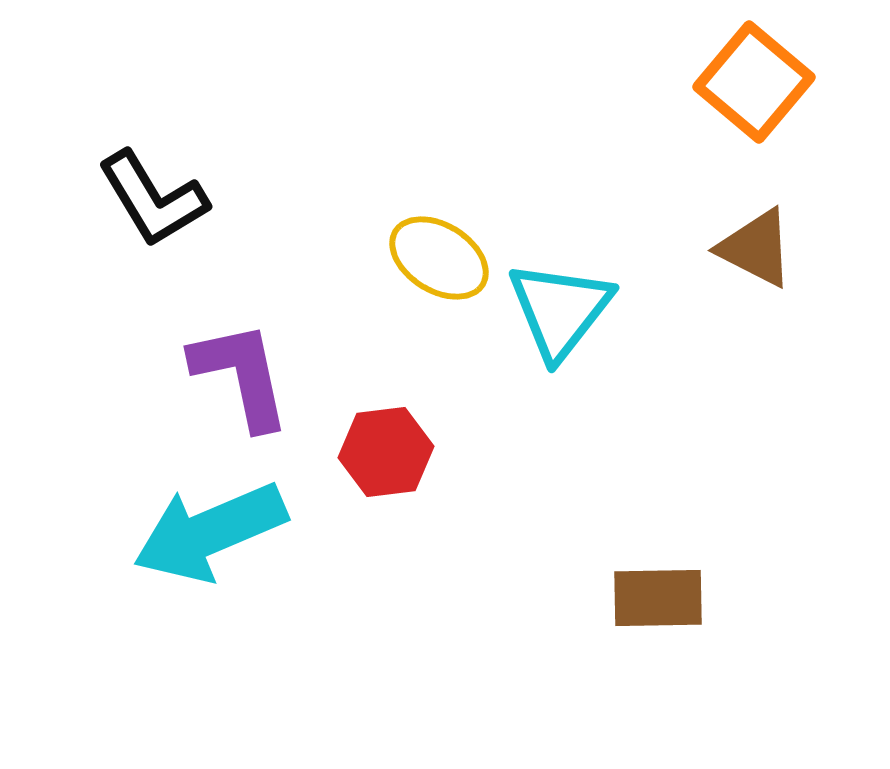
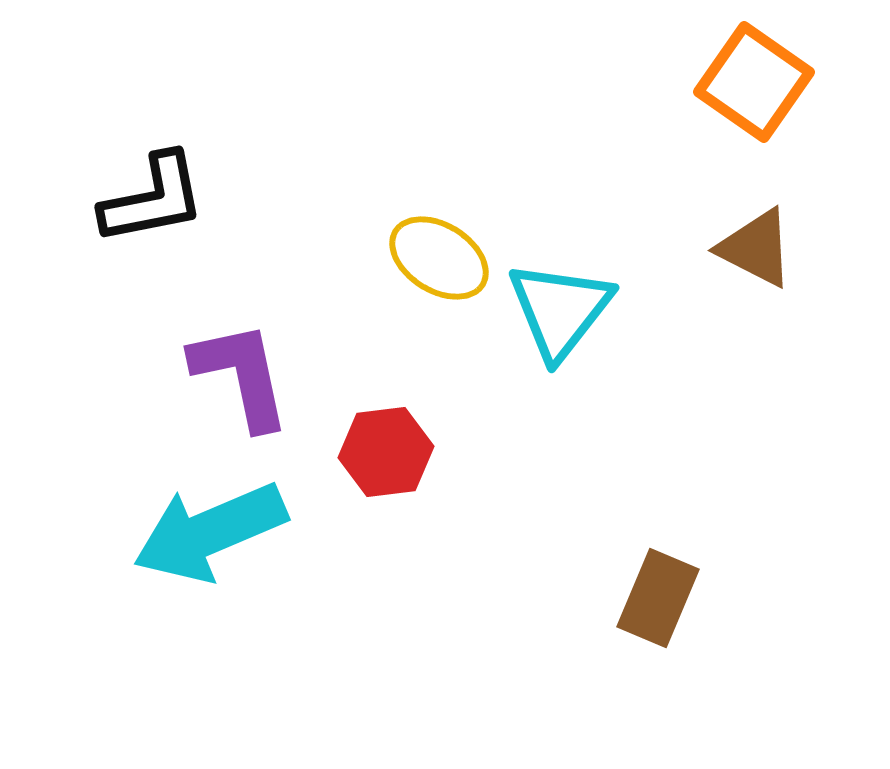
orange square: rotated 5 degrees counterclockwise
black L-shape: rotated 70 degrees counterclockwise
brown rectangle: rotated 66 degrees counterclockwise
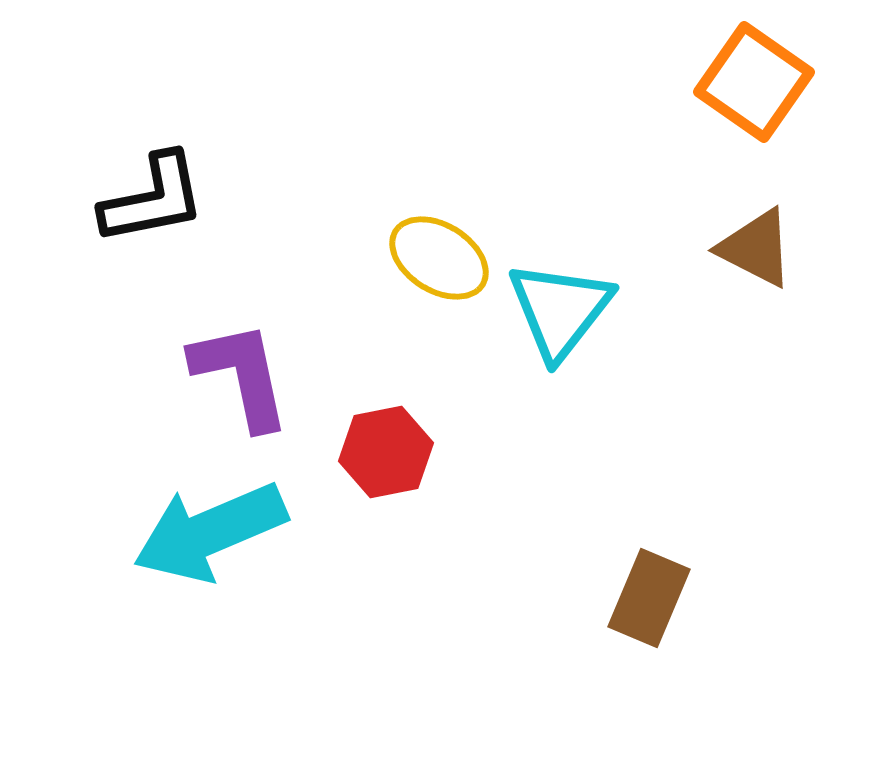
red hexagon: rotated 4 degrees counterclockwise
brown rectangle: moved 9 px left
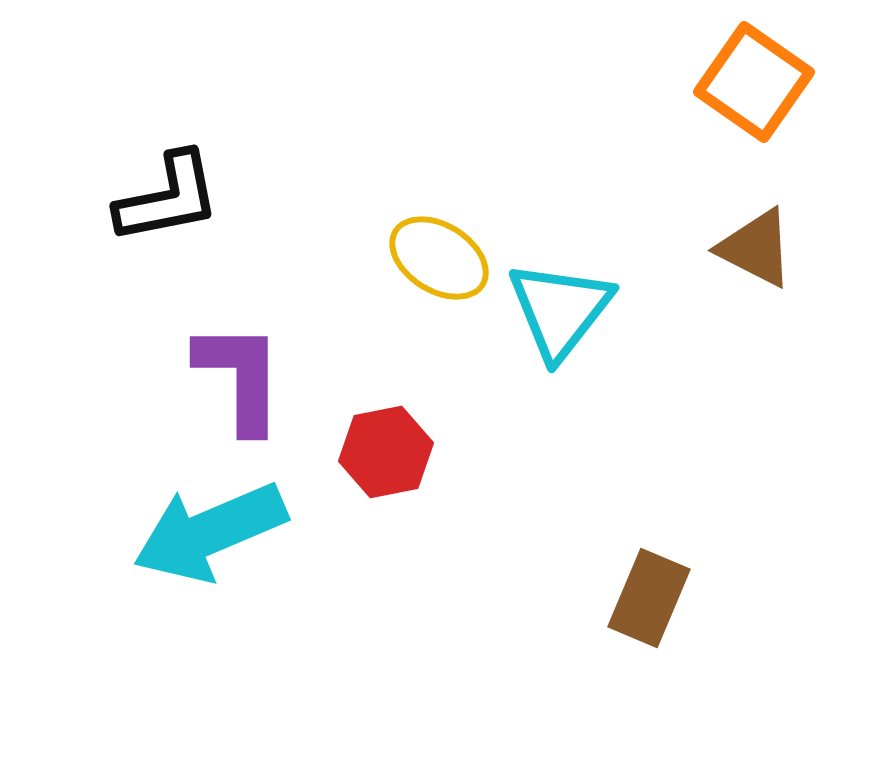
black L-shape: moved 15 px right, 1 px up
purple L-shape: moved 1 px left, 2 px down; rotated 12 degrees clockwise
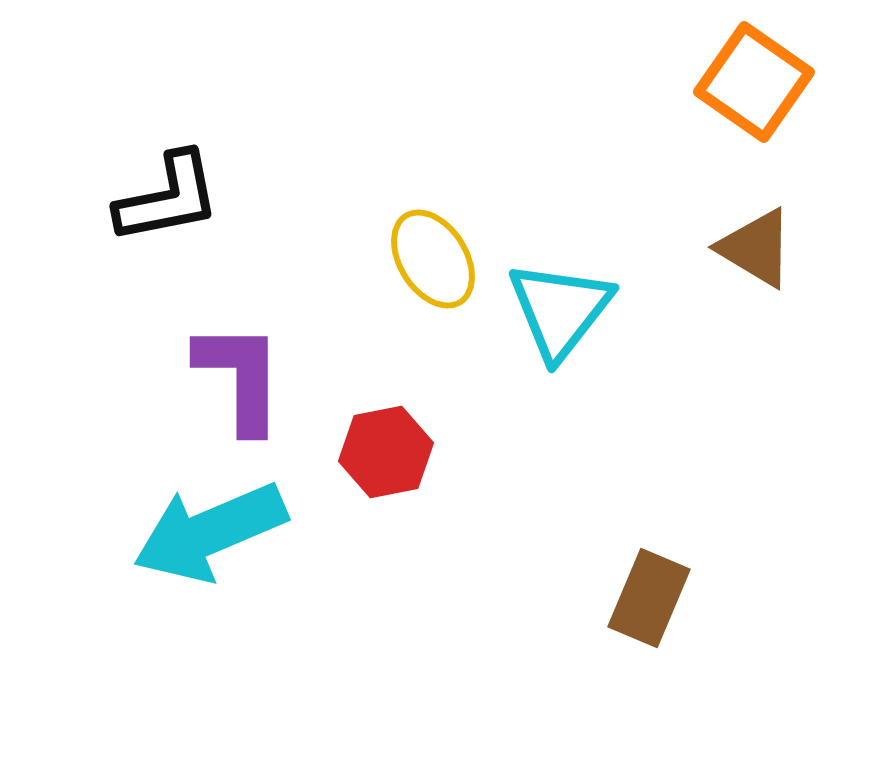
brown triangle: rotated 4 degrees clockwise
yellow ellipse: moved 6 px left, 1 px down; rotated 26 degrees clockwise
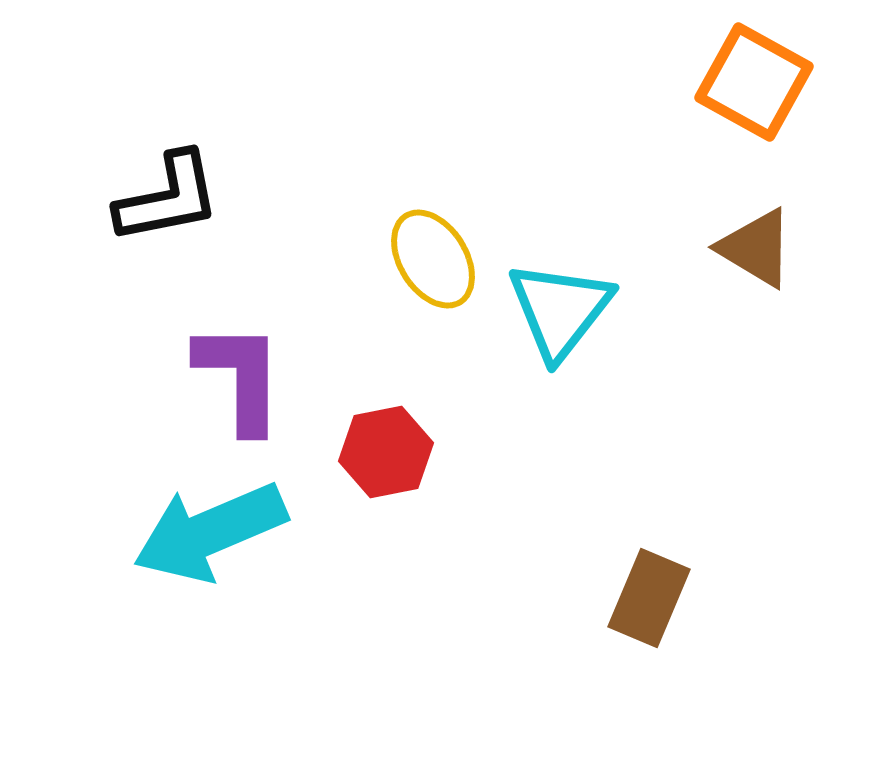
orange square: rotated 6 degrees counterclockwise
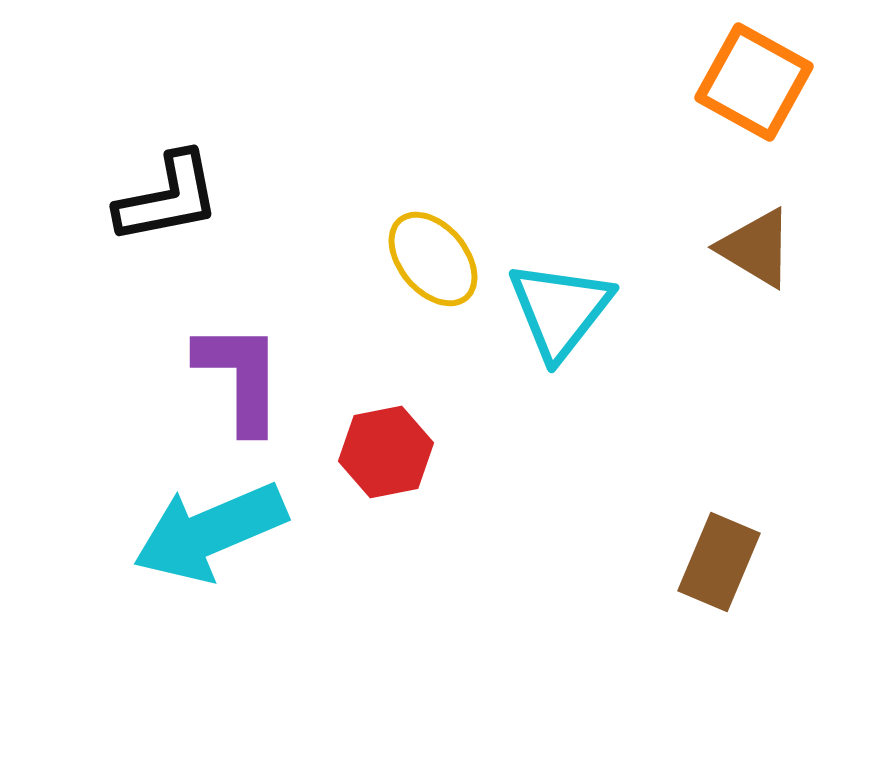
yellow ellipse: rotated 8 degrees counterclockwise
brown rectangle: moved 70 px right, 36 px up
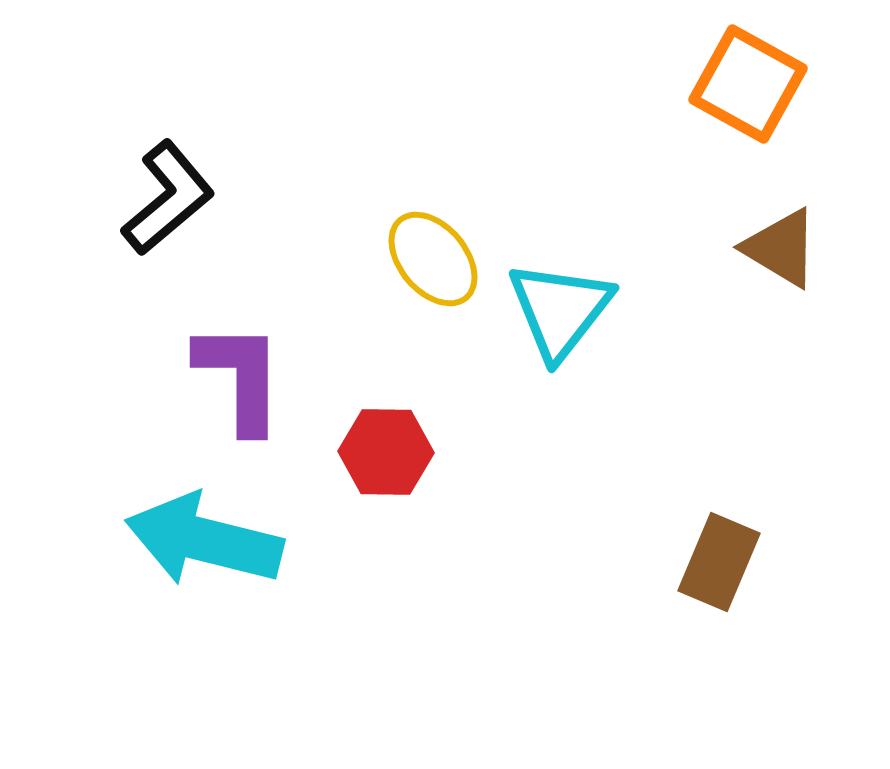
orange square: moved 6 px left, 2 px down
black L-shape: rotated 29 degrees counterclockwise
brown triangle: moved 25 px right
red hexagon: rotated 12 degrees clockwise
cyan arrow: moved 6 px left, 8 px down; rotated 37 degrees clockwise
